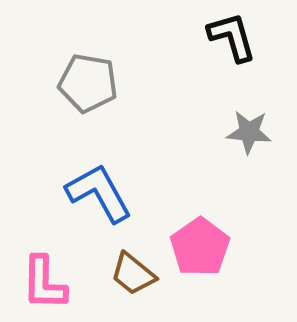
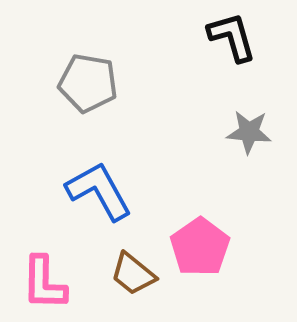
blue L-shape: moved 2 px up
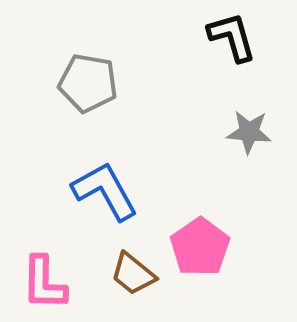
blue L-shape: moved 6 px right
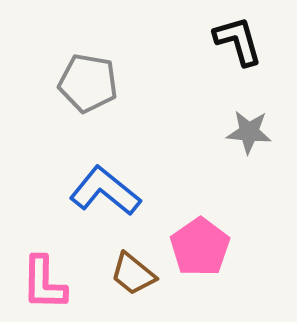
black L-shape: moved 6 px right, 4 px down
blue L-shape: rotated 22 degrees counterclockwise
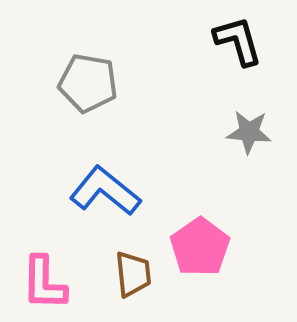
brown trapezoid: rotated 135 degrees counterclockwise
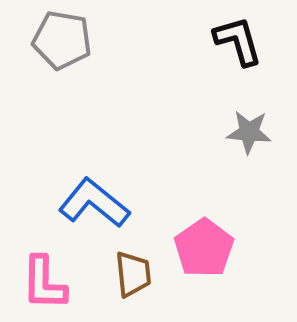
gray pentagon: moved 26 px left, 43 px up
blue L-shape: moved 11 px left, 12 px down
pink pentagon: moved 4 px right, 1 px down
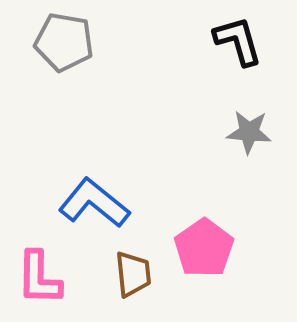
gray pentagon: moved 2 px right, 2 px down
pink L-shape: moved 5 px left, 5 px up
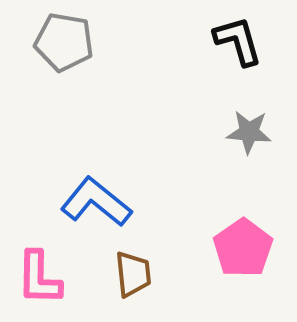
blue L-shape: moved 2 px right, 1 px up
pink pentagon: moved 39 px right
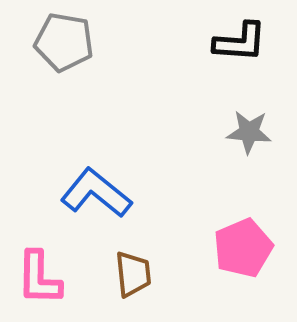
black L-shape: moved 2 px right, 1 px down; rotated 110 degrees clockwise
blue L-shape: moved 9 px up
pink pentagon: rotated 12 degrees clockwise
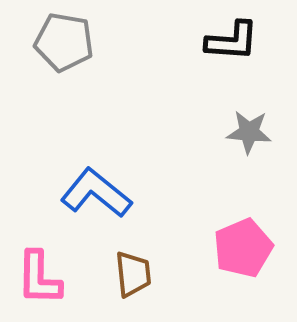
black L-shape: moved 8 px left, 1 px up
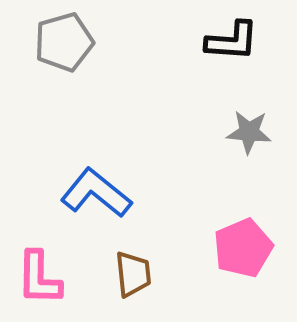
gray pentagon: rotated 26 degrees counterclockwise
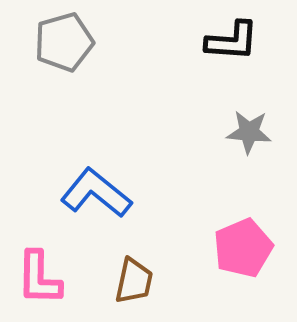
brown trapezoid: moved 1 px right, 7 px down; rotated 18 degrees clockwise
